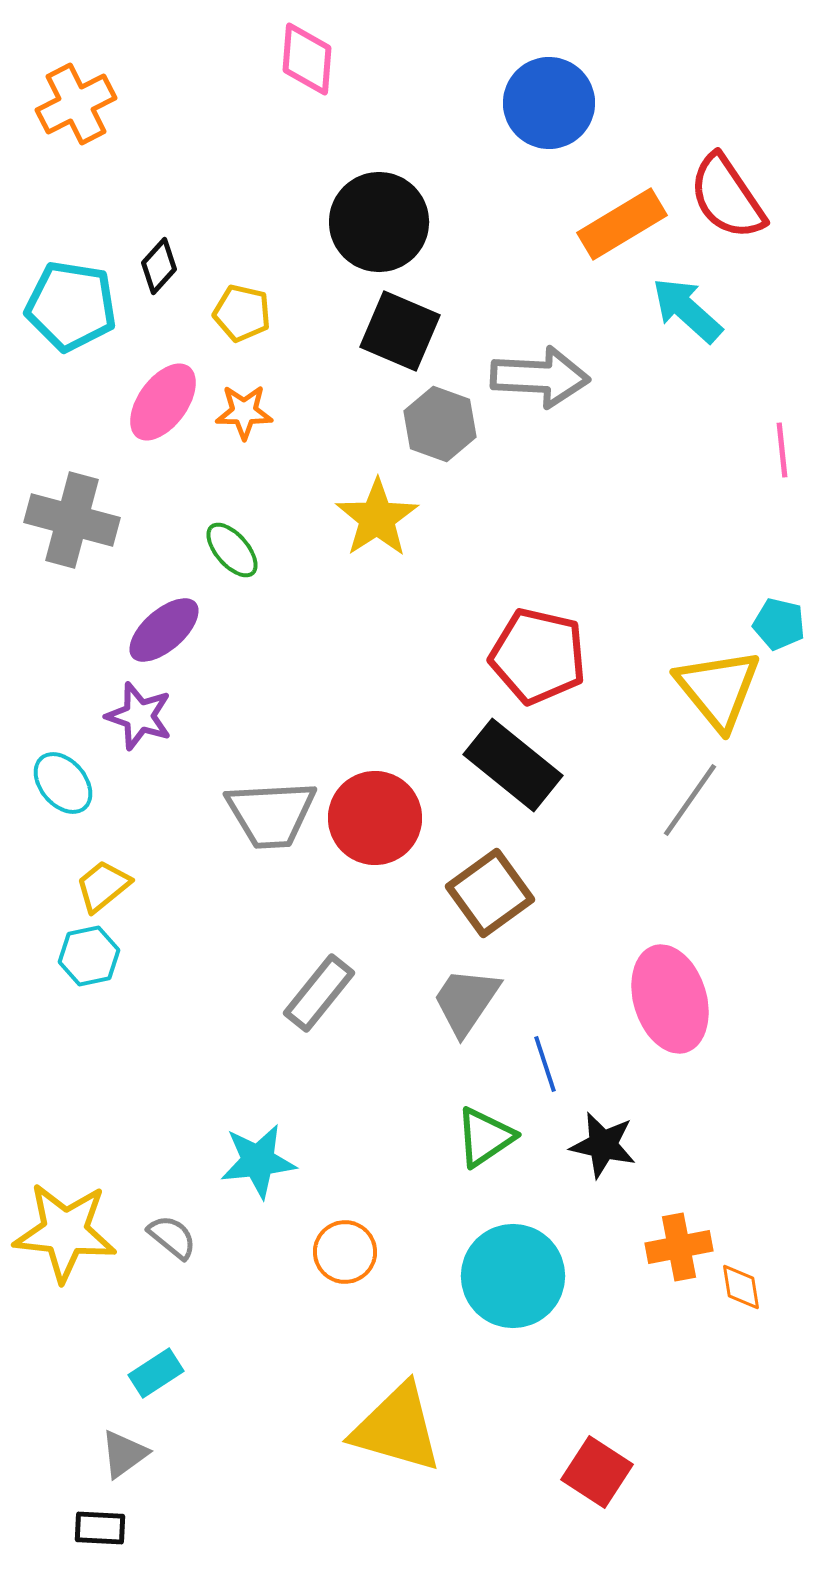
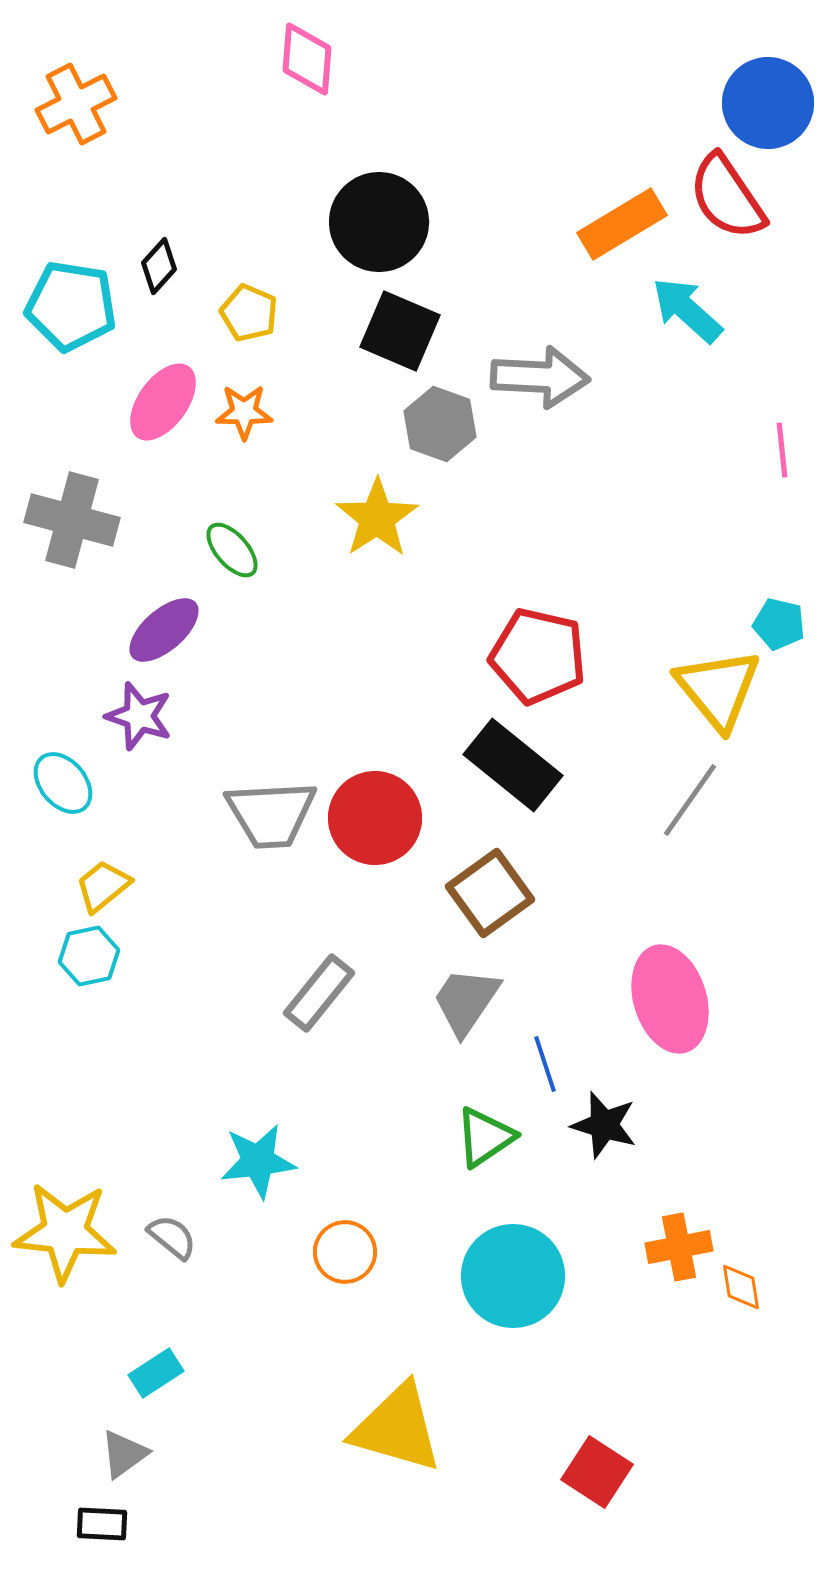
blue circle at (549, 103): moved 219 px right
yellow pentagon at (242, 313): moved 7 px right; rotated 10 degrees clockwise
black star at (603, 1145): moved 1 px right, 20 px up; rotated 4 degrees clockwise
black rectangle at (100, 1528): moved 2 px right, 4 px up
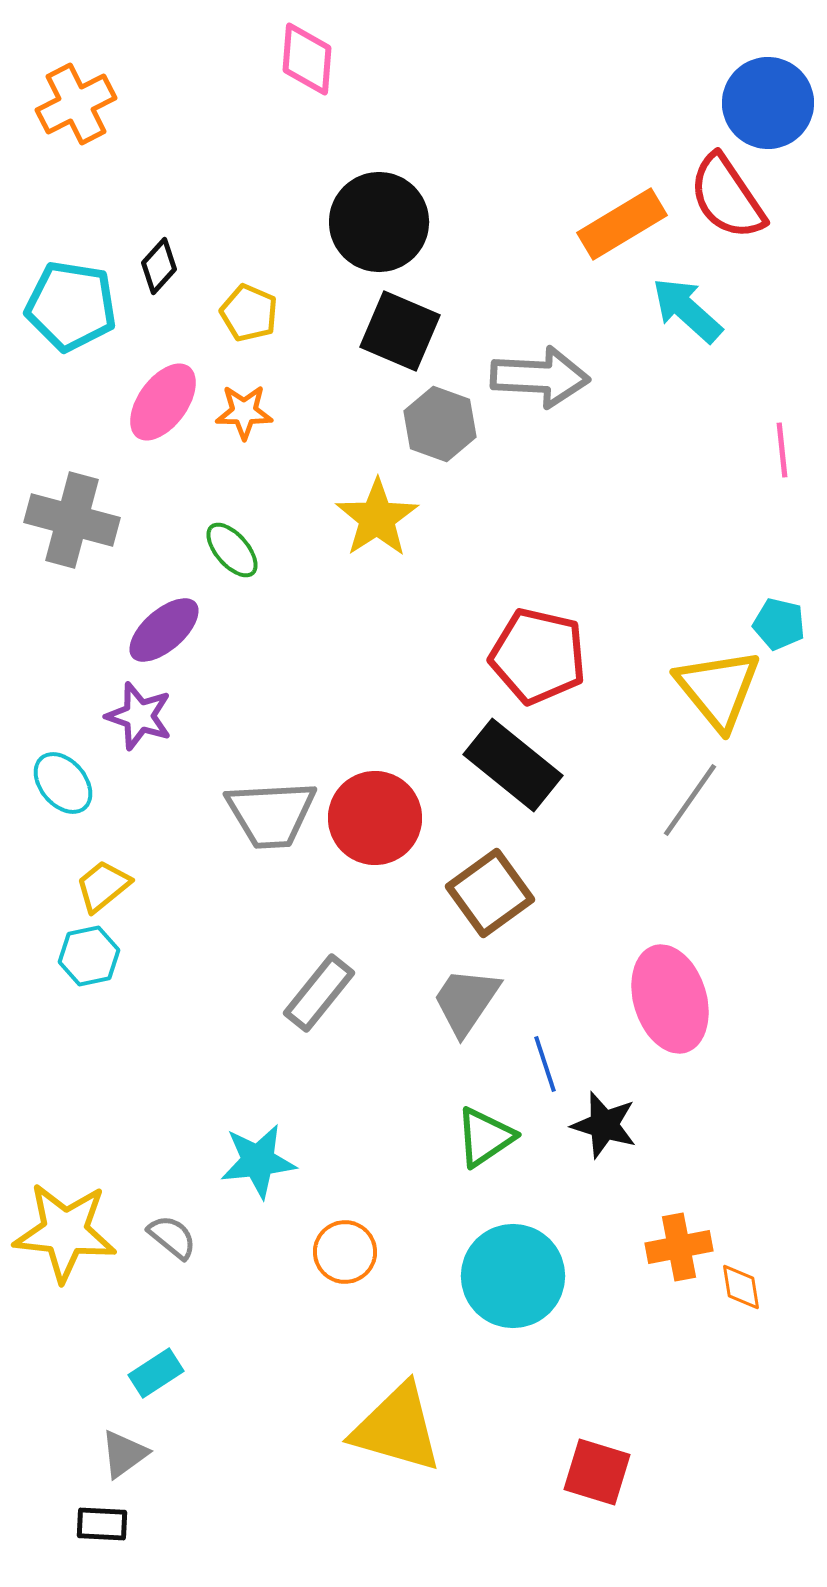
red square at (597, 1472): rotated 16 degrees counterclockwise
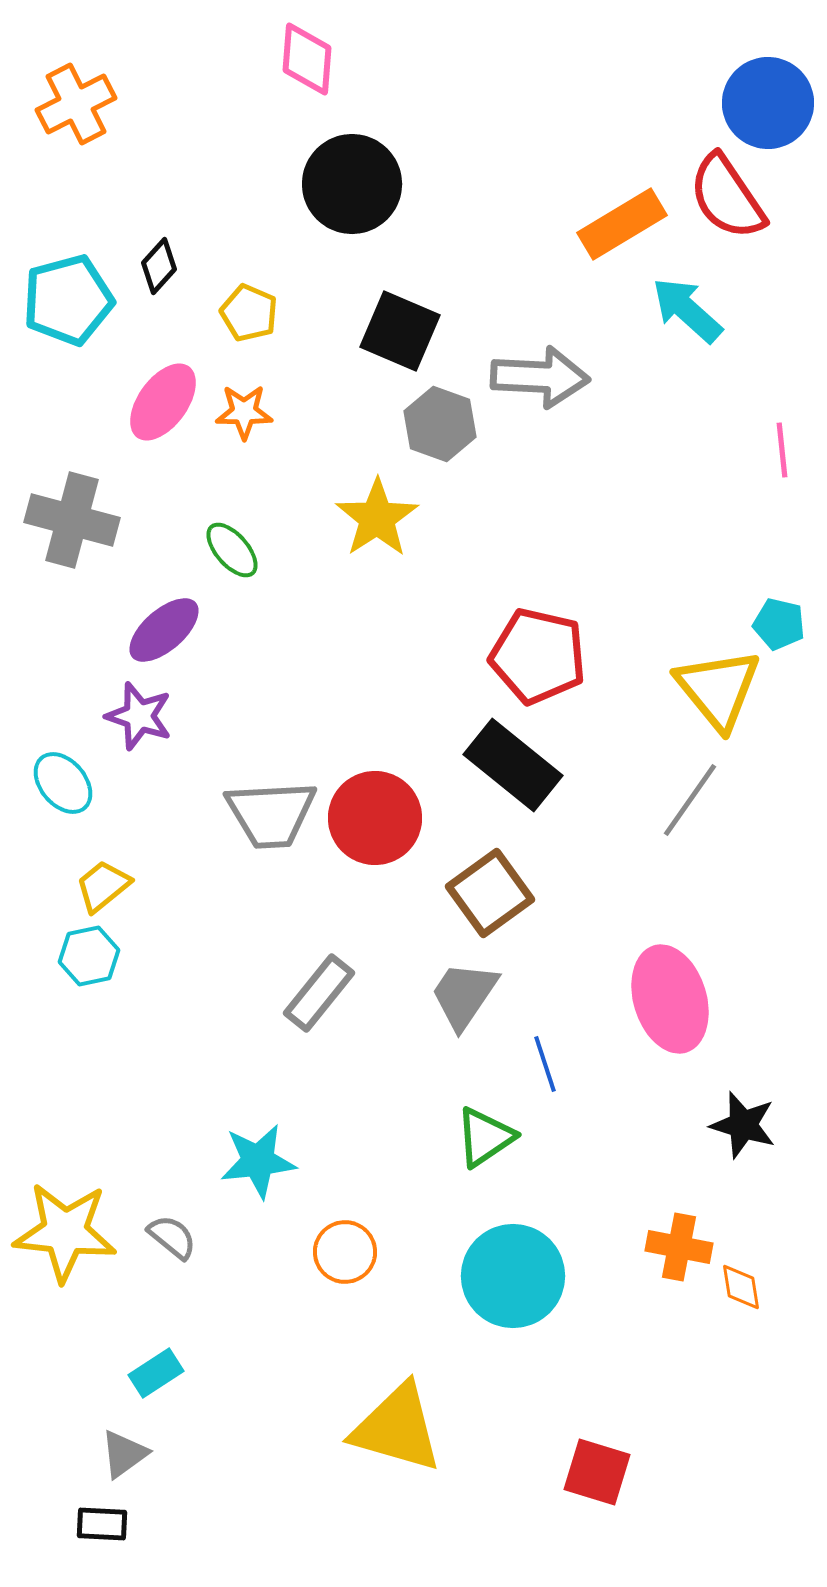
black circle at (379, 222): moved 27 px left, 38 px up
cyan pentagon at (71, 306): moved 3 px left, 6 px up; rotated 24 degrees counterclockwise
gray trapezoid at (466, 1001): moved 2 px left, 6 px up
black star at (604, 1125): moved 139 px right
orange cross at (679, 1247): rotated 22 degrees clockwise
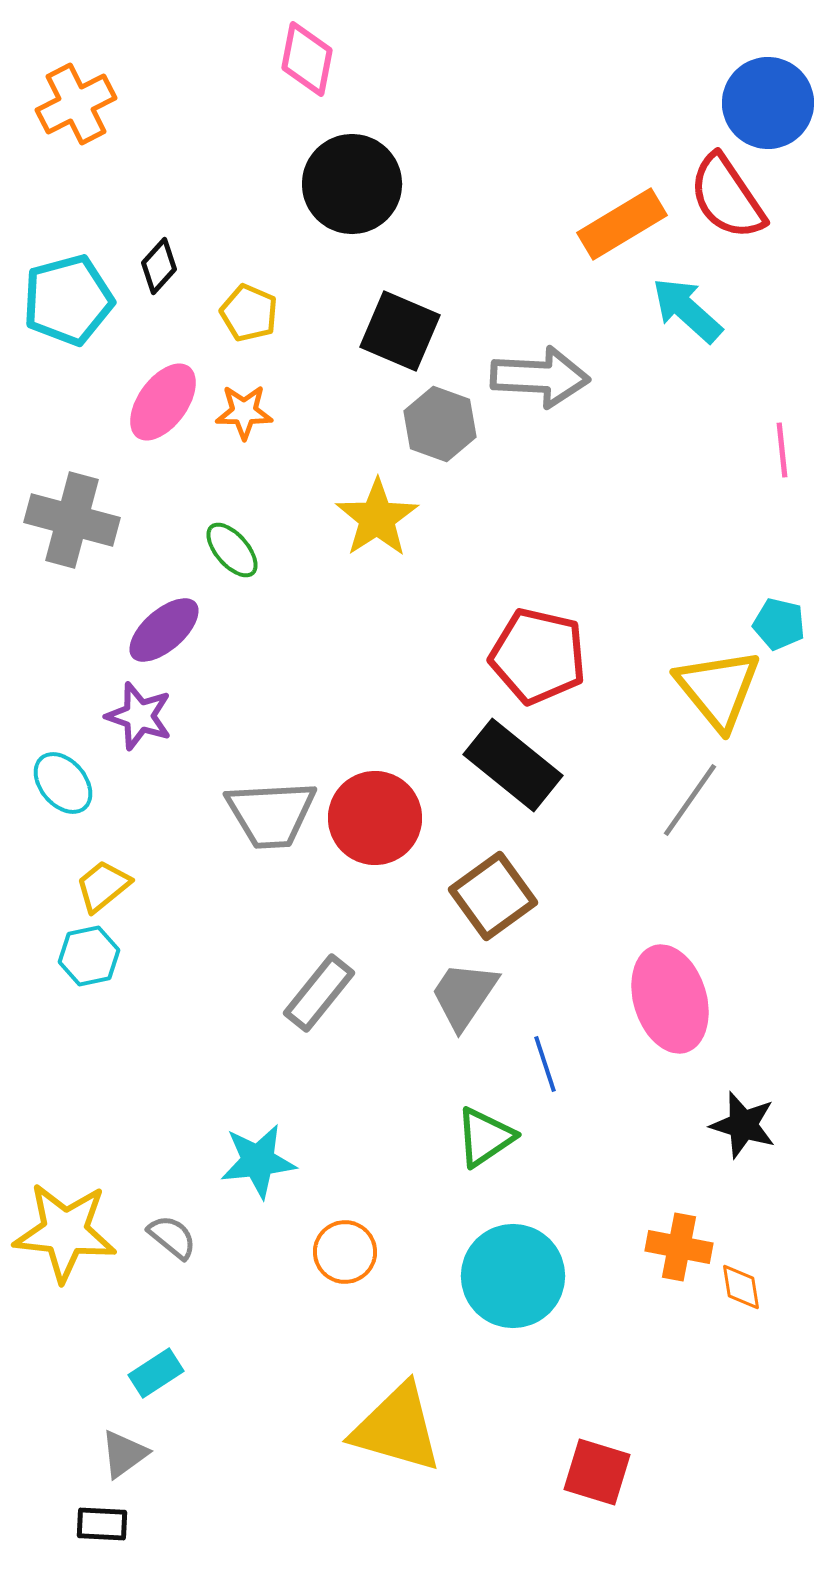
pink diamond at (307, 59): rotated 6 degrees clockwise
brown square at (490, 893): moved 3 px right, 3 px down
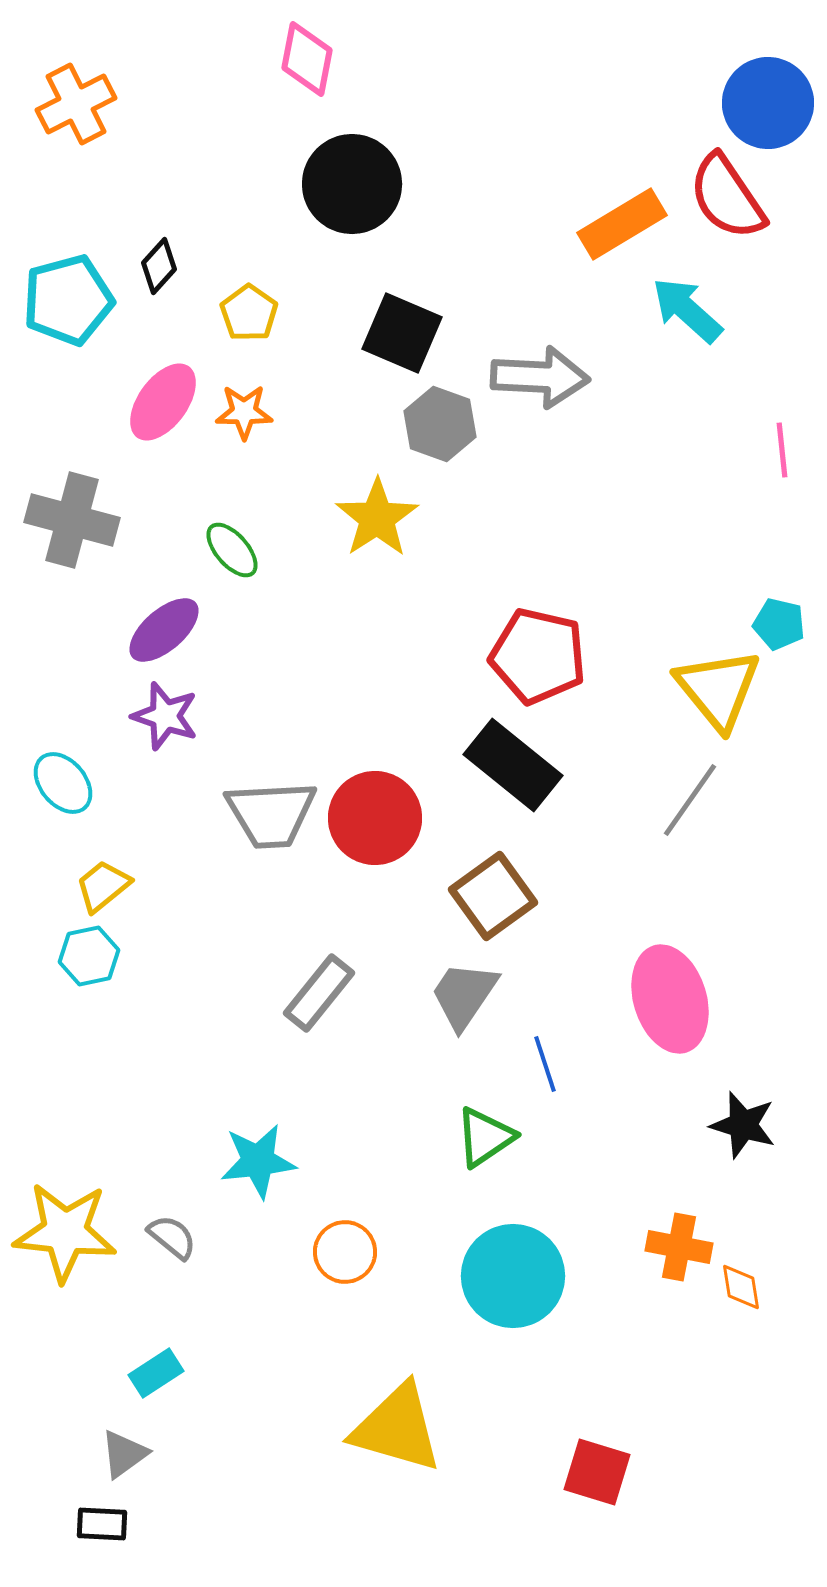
yellow pentagon at (249, 313): rotated 12 degrees clockwise
black square at (400, 331): moved 2 px right, 2 px down
purple star at (139, 716): moved 26 px right
